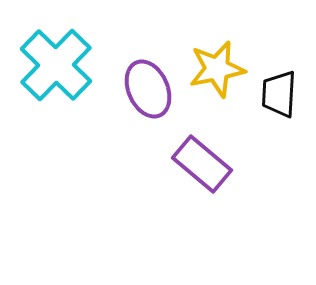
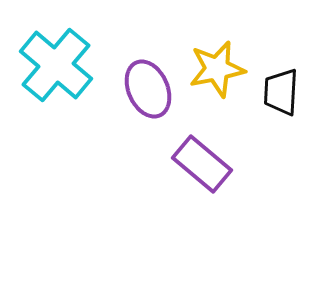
cyan cross: rotated 4 degrees counterclockwise
black trapezoid: moved 2 px right, 2 px up
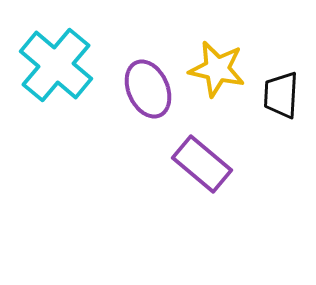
yellow star: rotated 24 degrees clockwise
black trapezoid: moved 3 px down
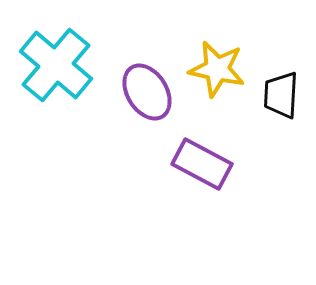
purple ellipse: moved 1 px left, 3 px down; rotated 8 degrees counterclockwise
purple rectangle: rotated 12 degrees counterclockwise
